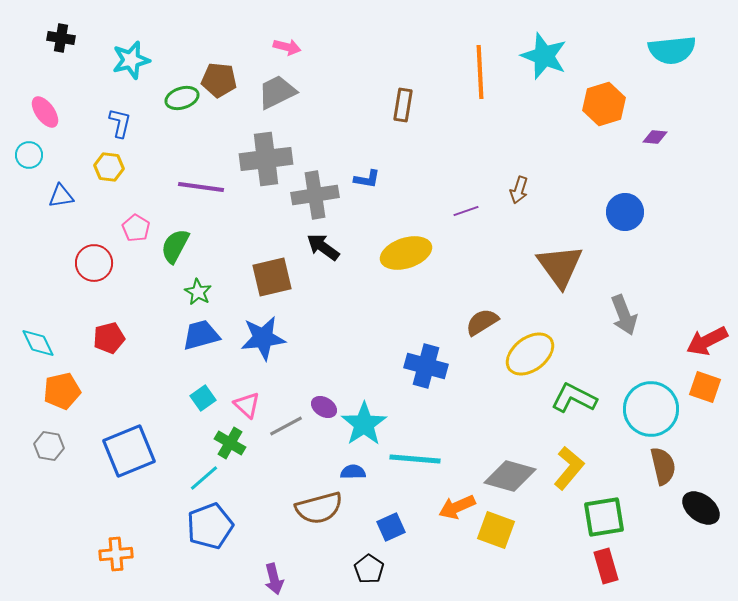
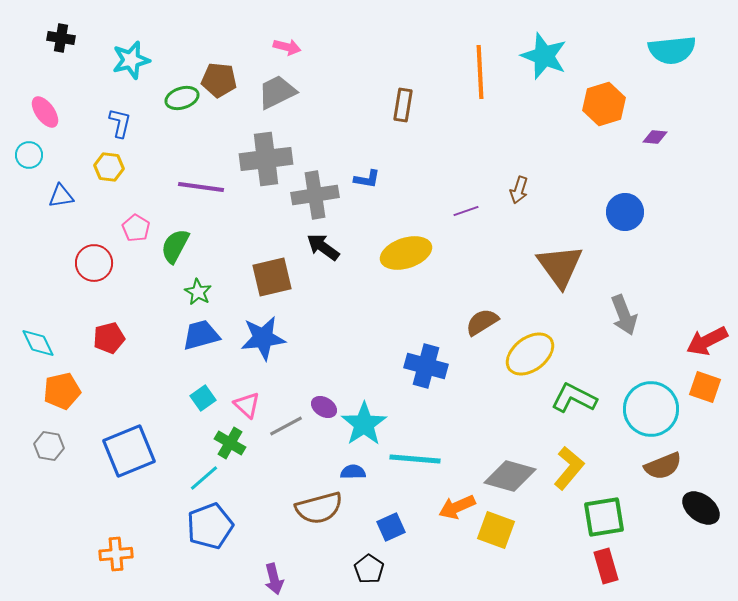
brown semicircle at (663, 466): rotated 81 degrees clockwise
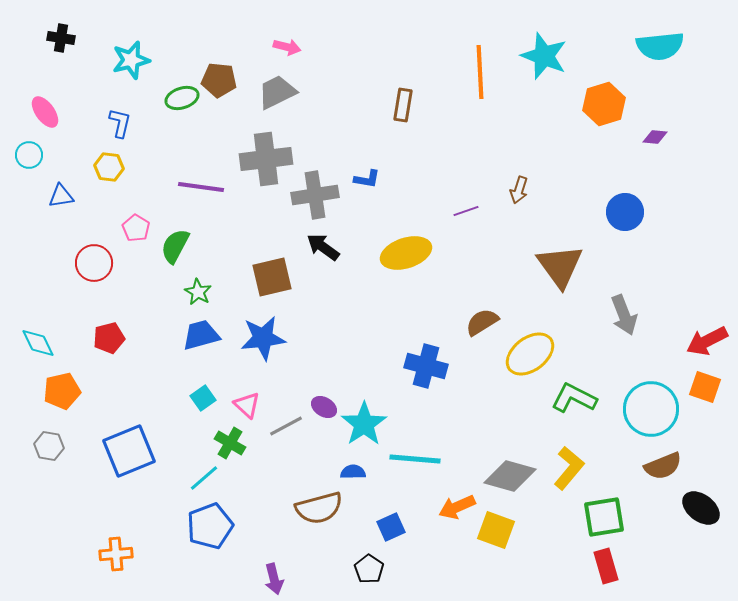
cyan semicircle at (672, 50): moved 12 px left, 4 px up
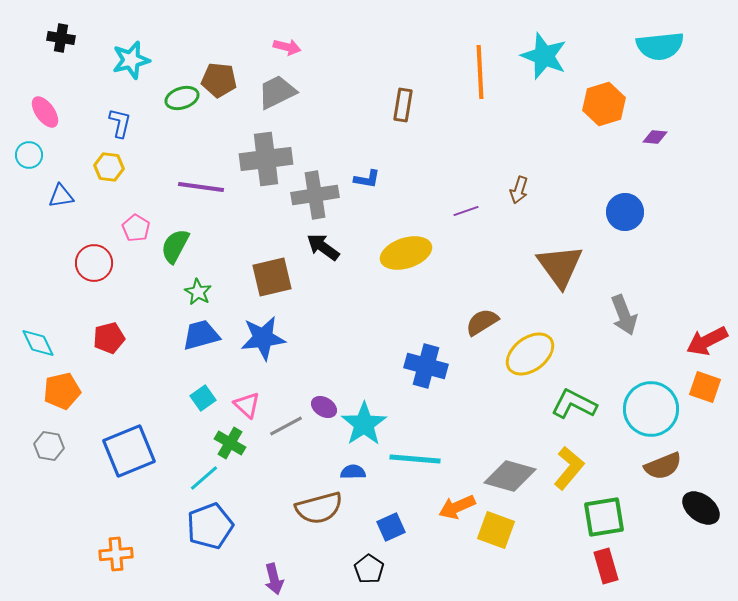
green L-shape at (574, 398): moved 6 px down
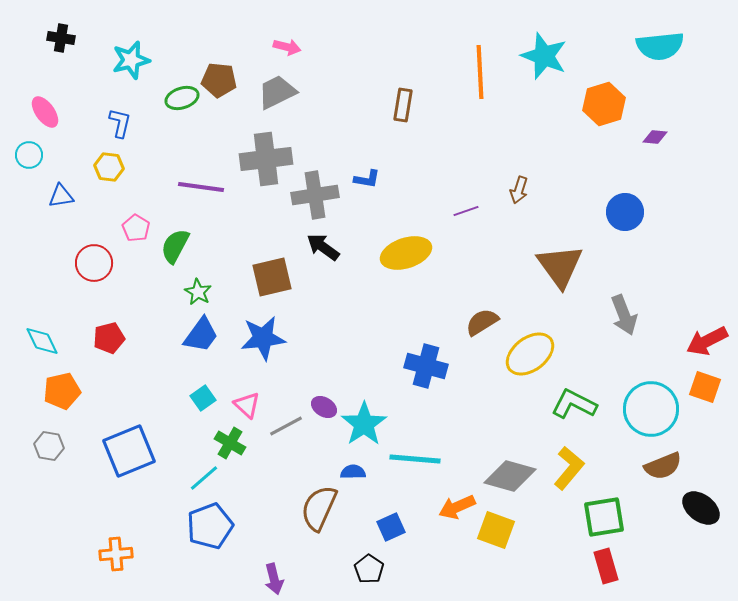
blue trapezoid at (201, 335): rotated 141 degrees clockwise
cyan diamond at (38, 343): moved 4 px right, 2 px up
brown semicircle at (319, 508): rotated 129 degrees clockwise
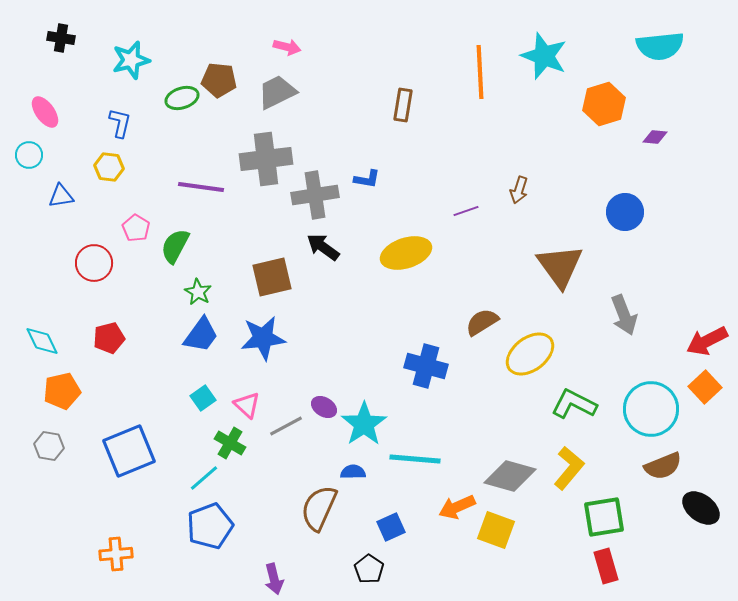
orange square at (705, 387): rotated 28 degrees clockwise
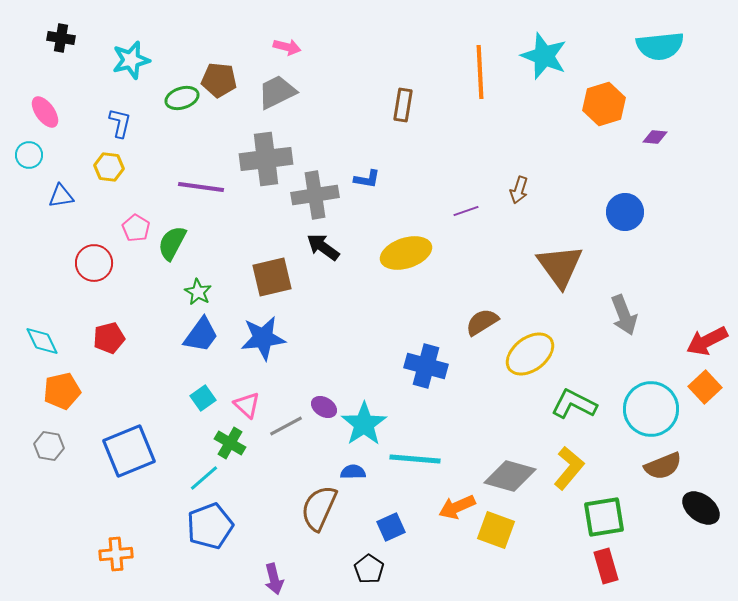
green semicircle at (175, 246): moved 3 px left, 3 px up
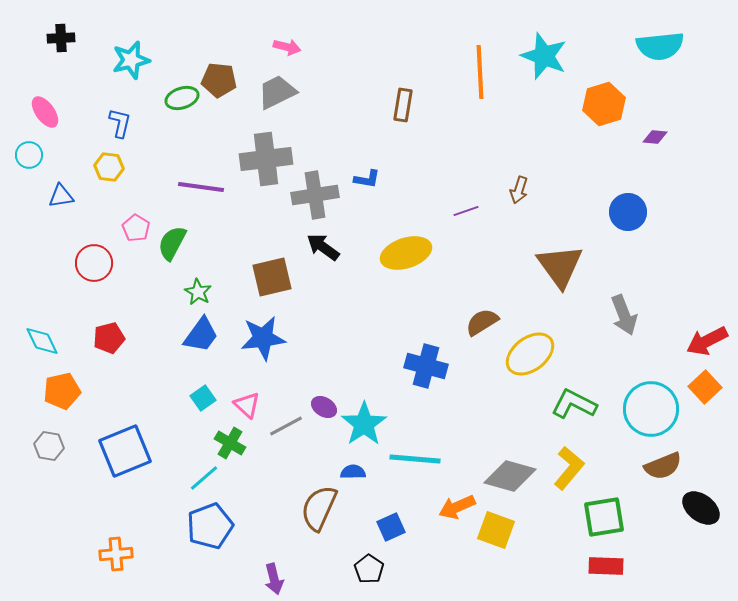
black cross at (61, 38): rotated 12 degrees counterclockwise
blue circle at (625, 212): moved 3 px right
blue square at (129, 451): moved 4 px left
red rectangle at (606, 566): rotated 72 degrees counterclockwise
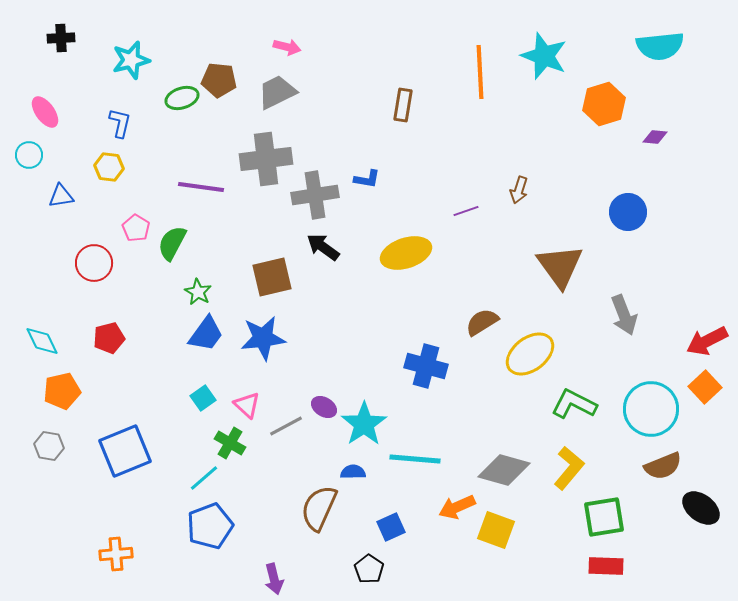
blue trapezoid at (201, 335): moved 5 px right, 1 px up
gray diamond at (510, 476): moved 6 px left, 6 px up
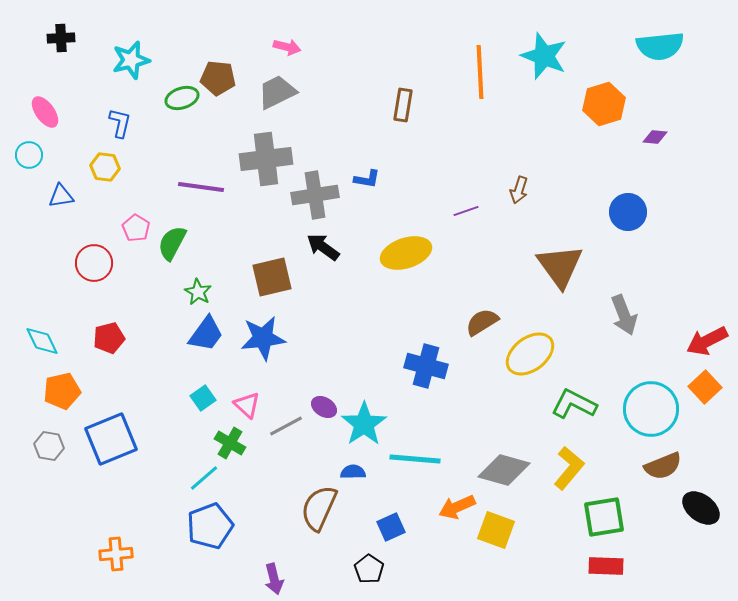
brown pentagon at (219, 80): moved 1 px left, 2 px up
yellow hexagon at (109, 167): moved 4 px left
blue square at (125, 451): moved 14 px left, 12 px up
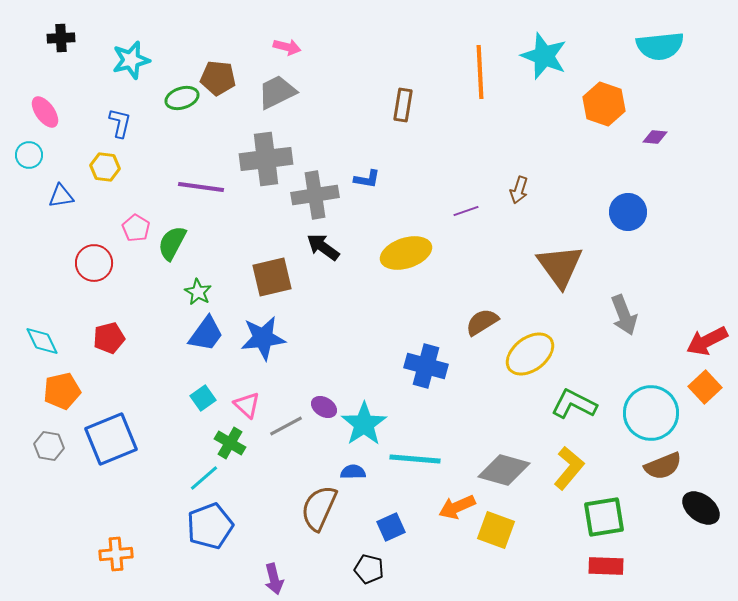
orange hexagon at (604, 104): rotated 24 degrees counterclockwise
cyan circle at (651, 409): moved 4 px down
black pentagon at (369, 569): rotated 20 degrees counterclockwise
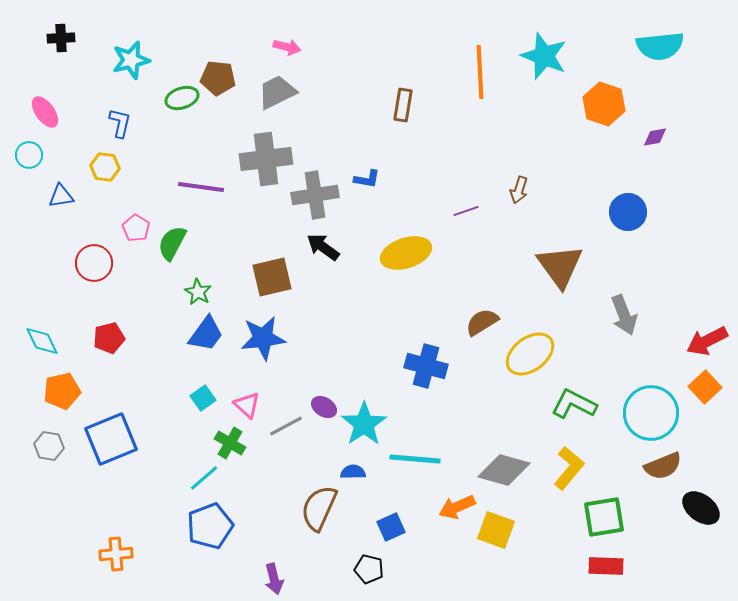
purple diamond at (655, 137): rotated 15 degrees counterclockwise
